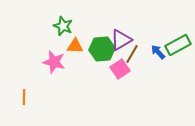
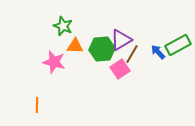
orange line: moved 13 px right, 8 px down
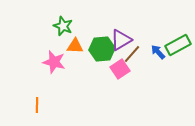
brown line: rotated 12 degrees clockwise
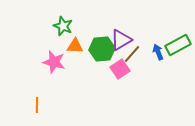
blue arrow: rotated 21 degrees clockwise
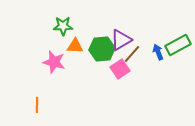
green star: rotated 24 degrees counterclockwise
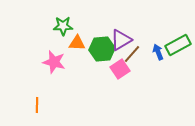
orange triangle: moved 2 px right, 3 px up
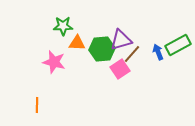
purple triangle: rotated 15 degrees clockwise
